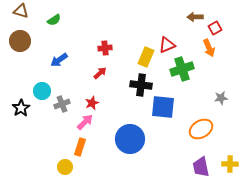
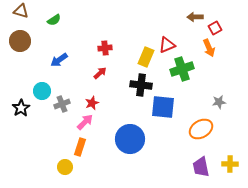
gray star: moved 2 px left, 4 px down
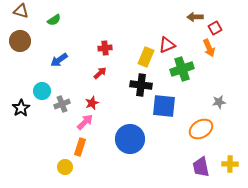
blue square: moved 1 px right, 1 px up
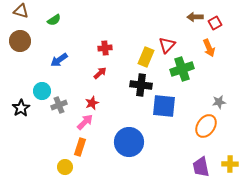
red square: moved 5 px up
red triangle: rotated 24 degrees counterclockwise
gray cross: moved 3 px left, 1 px down
orange ellipse: moved 5 px right, 3 px up; rotated 25 degrees counterclockwise
blue circle: moved 1 px left, 3 px down
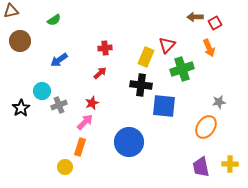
brown triangle: moved 10 px left; rotated 28 degrees counterclockwise
orange ellipse: moved 1 px down
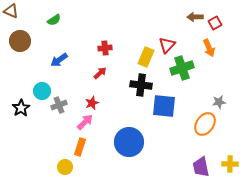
brown triangle: rotated 35 degrees clockwise
green cross: moved 1 px up
orange ellipse: moved 1 px left, 3 px up
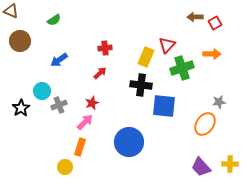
orange arrow: moved 3 px right, 6 px down; rotated 66 degrees counterclockwise
purple trapezoid: rotated 30 degrees counterclockwise
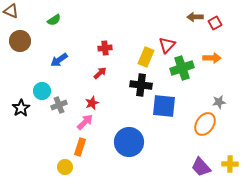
orange arrow: moved 4 px down
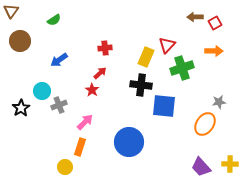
brown triangle: rotated 42 degrees clockwise
orange arrow: moved 2 px right, 7 px up
red star: moved 13 px up; rotated 16 degrees counterclockwise
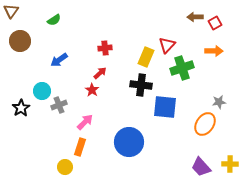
blue square: moved 1 px right, 1 px down
